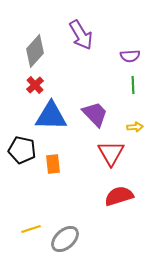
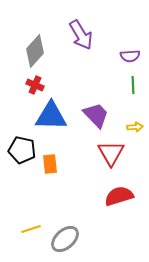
red cross: rotated 24 degrees counterclockwise
purple trapezoid: moved 1 px right, 1 px down
orange rectangle: moved 3 px left
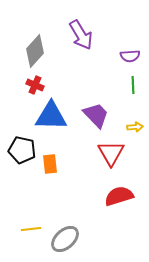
yellow line: rotated 12 degrees clockwise
